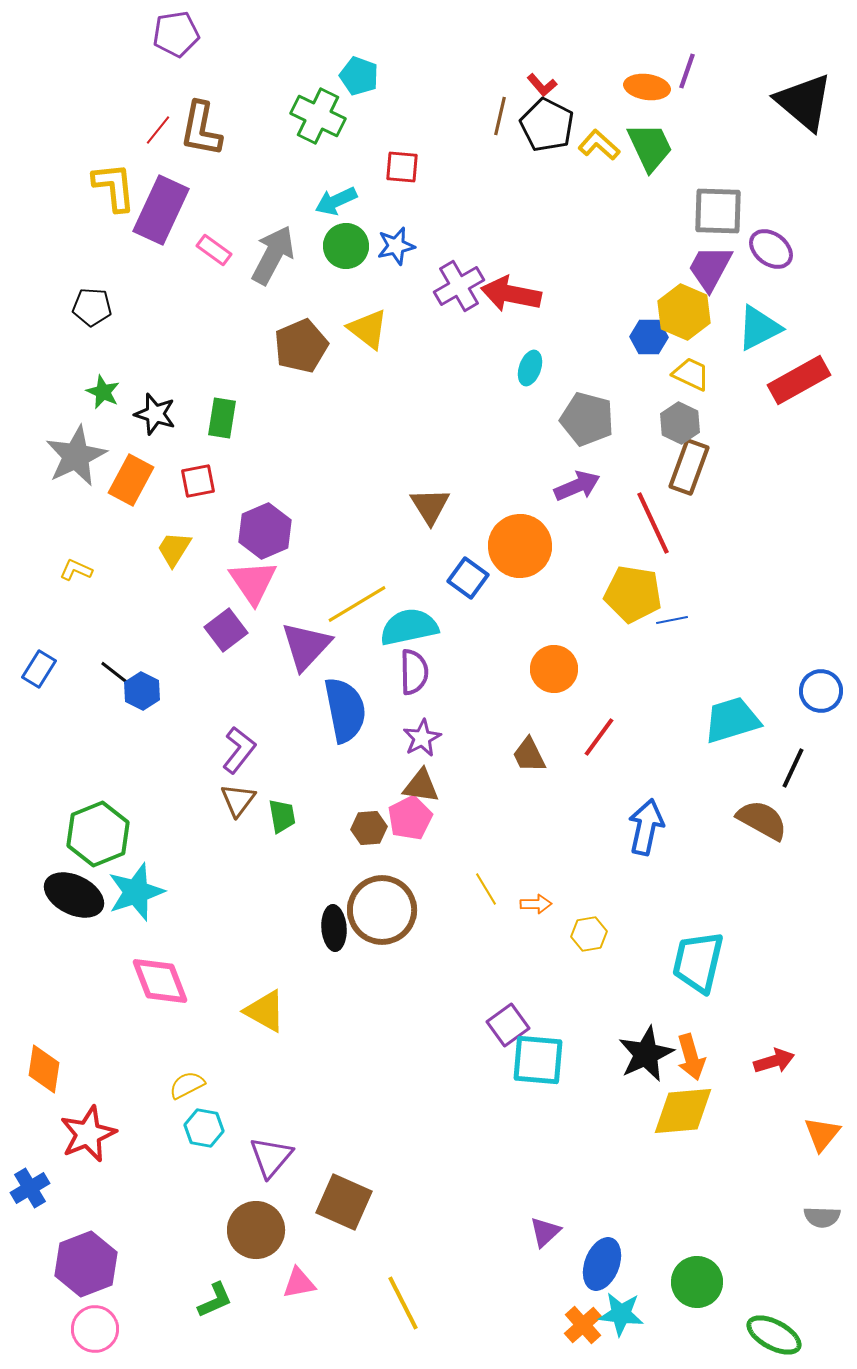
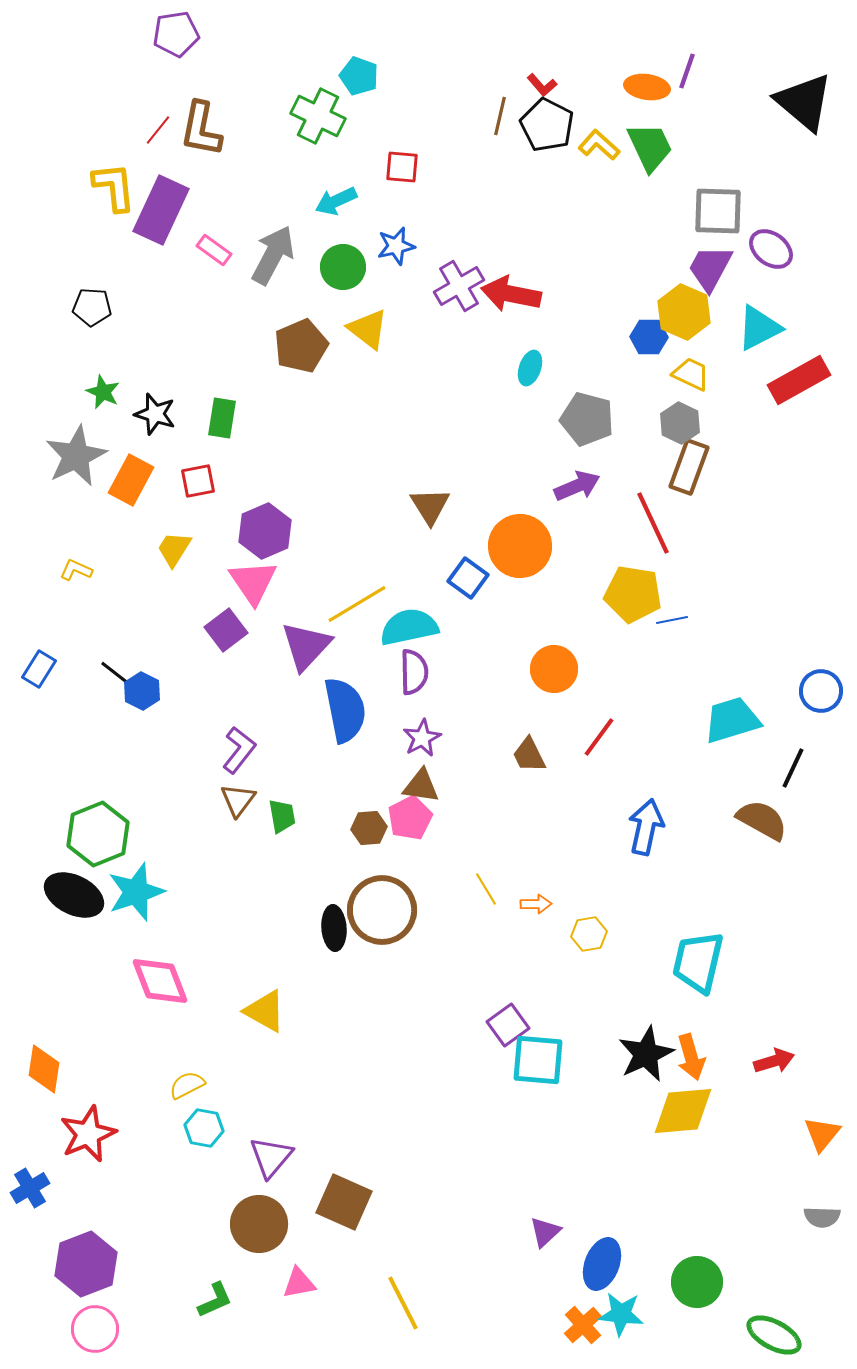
green circle at (346, 246): moved 3 px left, 21 px down
brown circle at (256, 1230): moved 3 px right, 6 px up
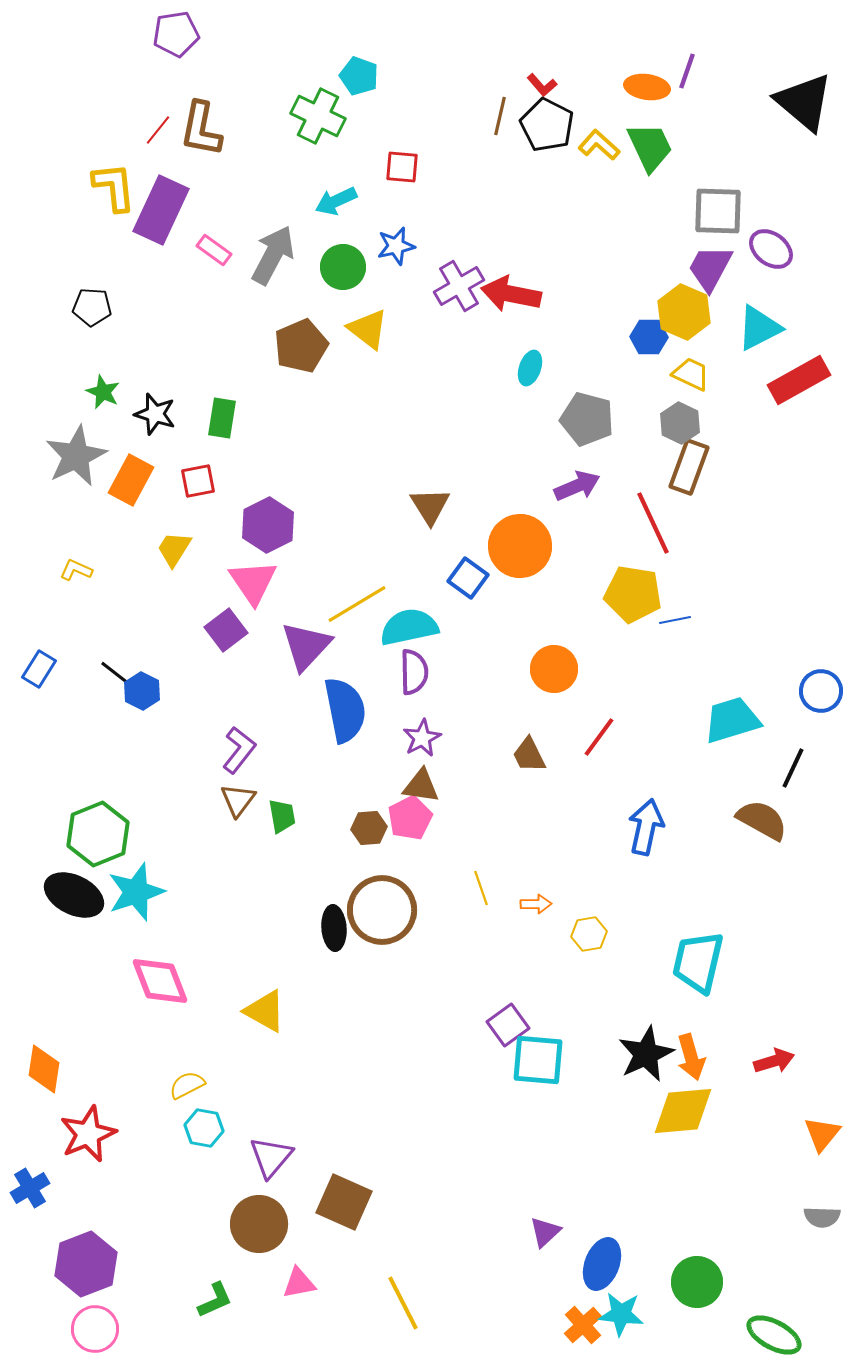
purple hexagon at (265, 531): moved 3 px right, 6 px up; rotated 4 degrees counterclockwise
blue line at (672, 620): moved 3 px right
yellow line at (486, 889): moved 5 px left, 1 px up; rotated 12 degrees clockwise
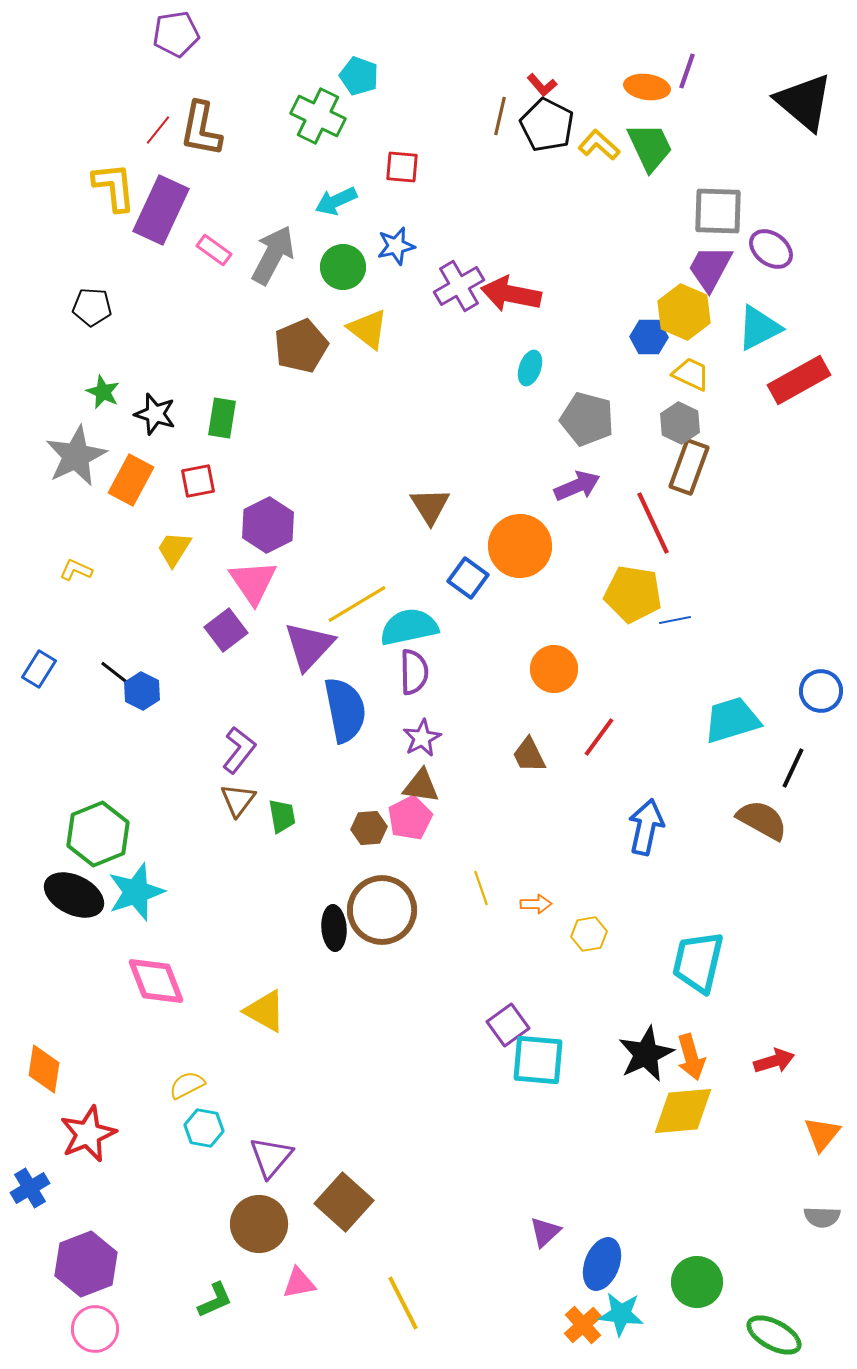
purple triangle at (306, 646): moved 3 px right
pink diamond at (160, 981): moved 4 px left
brown square at (344, 1202): rotated 18 degrees clockwise
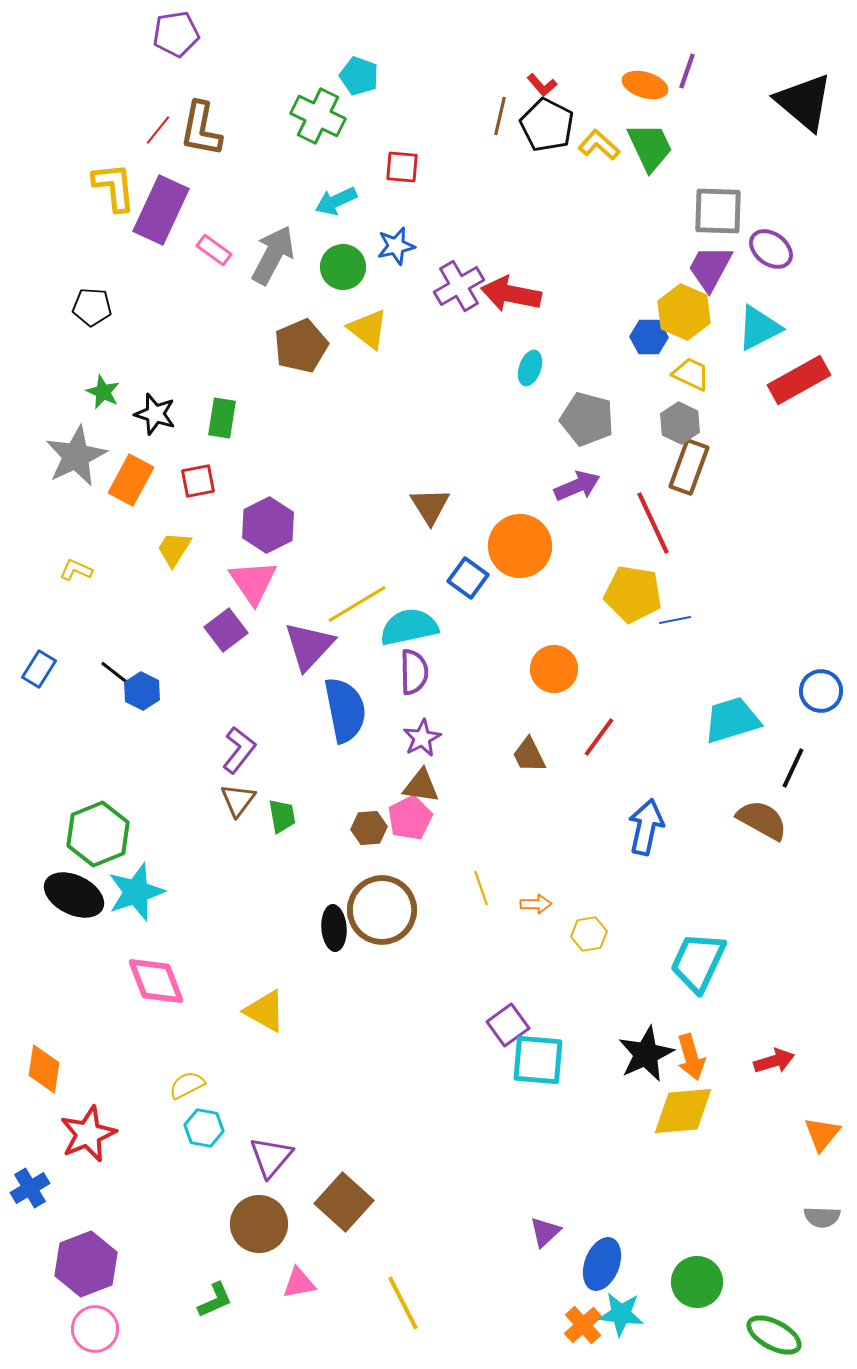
orange ellipse at (647, 87): moved 2 px left, 2 px up; rotated 9 degrees clockwise
cyan trapezoid at (698, 962): rotated 12 degrees clockwise
